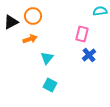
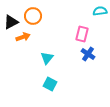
orange arrow: moved 7 px left, 2 px up
blue cross: moved 1 px left, 1 px up; rotated 16 degrees counterclockwise
cyan square: moved 1 px up
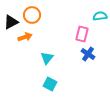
cyan semicircle: moved 5 px down
orange circle: moved 1 px left, 1 px up
orange arrow: moved 2 px right
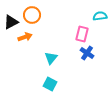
blue cross: moved 1 px left, 1 px up
cyan triangle: moved 4 px right
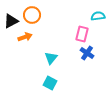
cyan semicircle: moved 2 px left
black triangle: moved 1 px up
cyan square: moved 1 px up
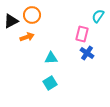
cyan semicircle: rotated 48 degrees counterclockwise
orange arrow: moved 2 px right
cyan triangle: rotated 48 degrees clockwise
cyan square: rotated 32 degrees clockwise
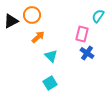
orange arrow: moved 11 px right; rotated 24 degrees counterclockwise
cyan triangle: moved 2 px up; rotated 48 degrees clockwise
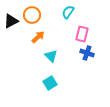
cyan semicircle: moved 30 px left, 4 px up
blue cross: rotated 16 degrees counterclockwise
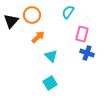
black triangle: rotated 21 degrees counterclockwise
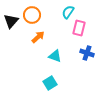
pink rectangle: moved 3 px left, 6 px up
cyan triangle: moved 4 px right; rotated 24 degrees counterclockwise
